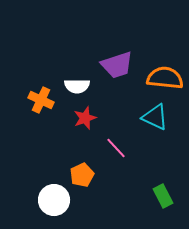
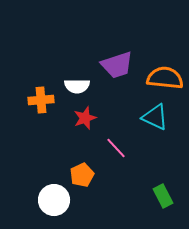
orange cross: rotated 30 degrees counterclockwise
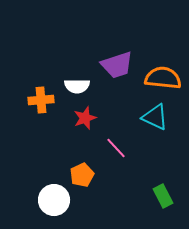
orange semicircle: moved 2 px left
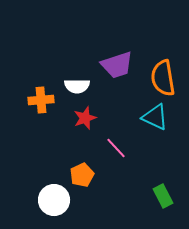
orange semicircle: rotated 105 degrees counterclockwise
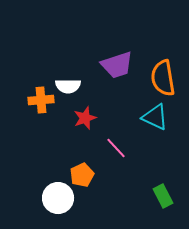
white semicircle: moved 9 px left
white circle: moved 4 px right, 2 px up
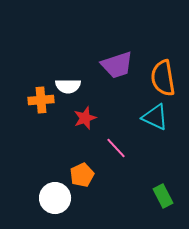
white circle: moved 3 px left
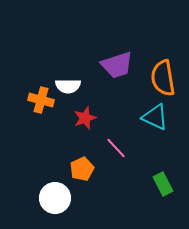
orange cross: rotated 20 degrees clockwise
orange pentagon: moved 6 px up
green rectangle: moved 12 px up
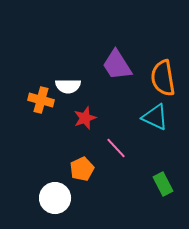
purple trapezoid: rotated 76 degrees clockwise
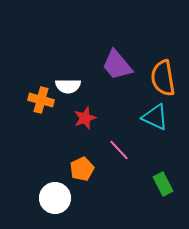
purple trapezoid: rotated 8 degrees counterclockwise
pink line: moved 3 px right, 2 px down
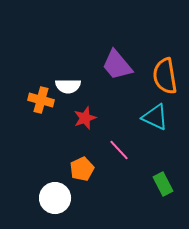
orange semicircle: moved 2 px right, 2 px up
